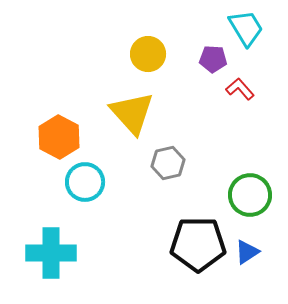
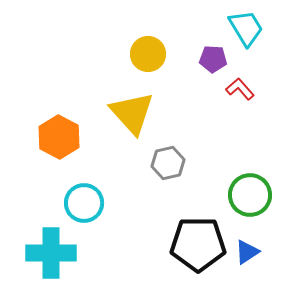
cyan circle: moved 1 px left, 21 px down
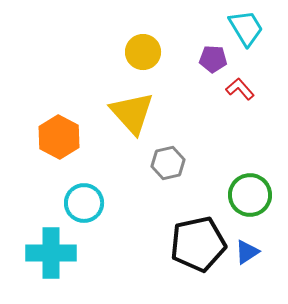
yellow circle: moved 5 px left, 2 px up
black pentagon: rotated 12 degrees counterclockwise
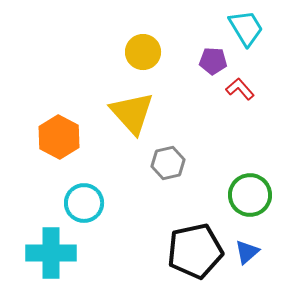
purple pentagon: moved 2 px down
black pentagon: moved 3 px left, 7 px down
blue triangle: rotated 8 degrees counterclockwise
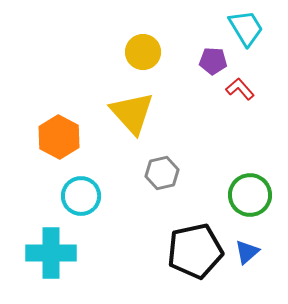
gray hexagon: moved 6 px left, 10 px down
cyan circle: moved 3 px left, 7 px up
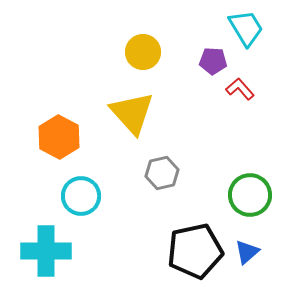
cyan cross: moved 5 px left, 2 px up
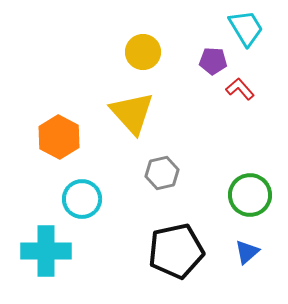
cyan circle: moved 1 px right, 3 px down
black pentagon: moved 19 px left
